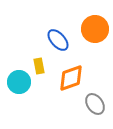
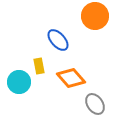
orange circle: moved 13 px up
orange diamond: rotated 68 degrees clockwise
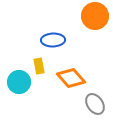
blue ellipse: moved 5 px left; rotated 50 degrees counterclockwise
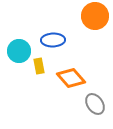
cyan circle: moved 31 px up
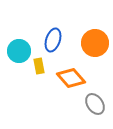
orange circle: moved 27 px down
blue ellipse: rotated 70 degrees counterclockwise
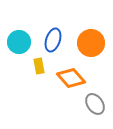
orange circle: moved 4 px left
cyan circle: moved 9 px up
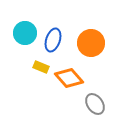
cyan circle: moved 6 px right, 9 px up
yellow rectangle: moved 2 px right, 1 px down; rotated 56 degrees counterclockwise
orange diamond: moved 2 px left
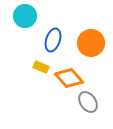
cyan circle: moved 17 px up
gray ellipse: moved 7 px left, 2 px up
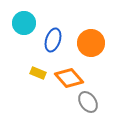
cyan circle: moved 1 px left, 7 px down
yellow rectangle: moved 3 px left, 6 px down
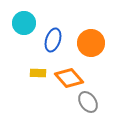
yellow rectangle: rotated 21 degrees counterclockwise
